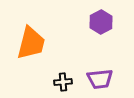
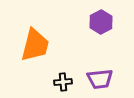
orange trapezoid: moved 4 px right, 2 px down
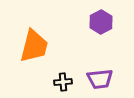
orange trapezoid: moved 1 px left, 1 px down
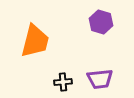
purple hexagon: rotated 15 degrees counterclockwise
orange trapezoid: moved 1 px right, 5 px up
